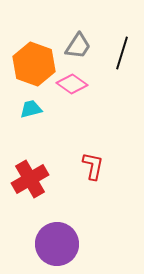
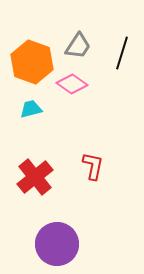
orange hexagon: moved 2 px left, 2 px up
red cross: moved 5 px right, 2 px up; rotated 9 degrees counterclockwise
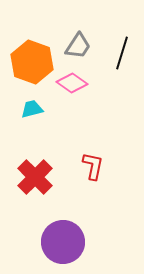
pink diamond: moved 1 px up
cyan trapezoid: moved 1 px right
red cross: rotated 6 degrees counterclockwise
purple circle: moved 6 px right, 2 px up
